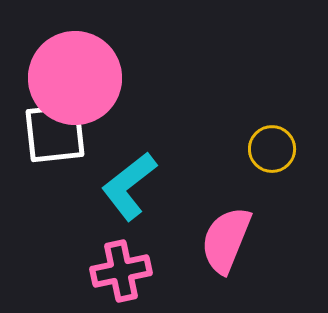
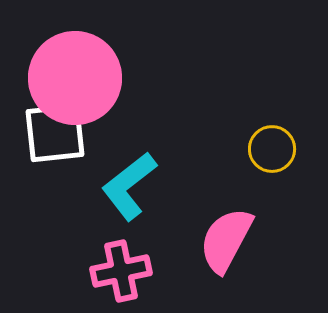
pink semicircle: rotated 6 degrees clockwise
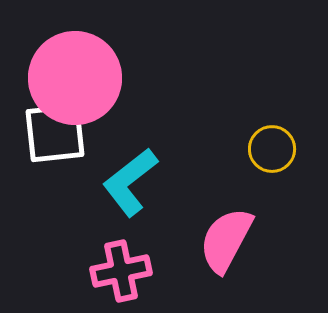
cyan L-shape: moved 1 px right, 4 px up
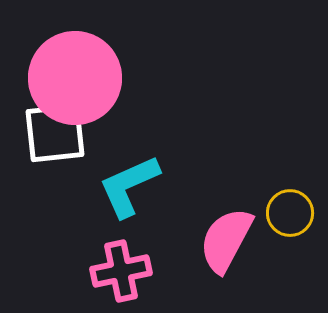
yellow circle: moved 18 px right, 64 px down
cyan L-shape: moved 1 px left, 4 px down; rotated 14 degrees clockwise
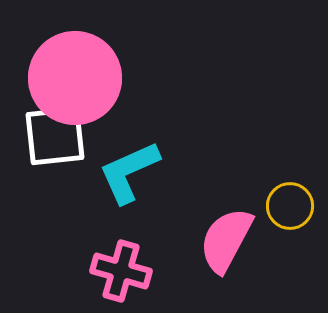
white square: moved 3 px down
cyan L-shape: moved 14 px up
yellow circle: moved 7 px up
pink cross: rotated 28 degrees clockwise
